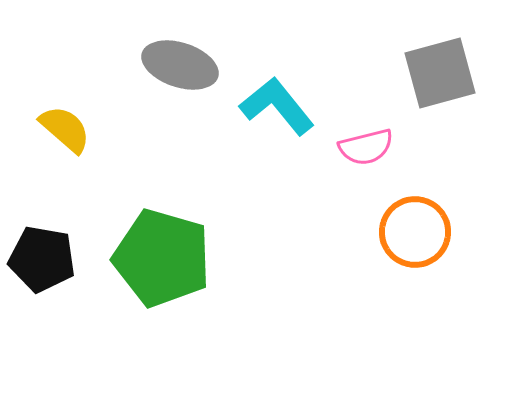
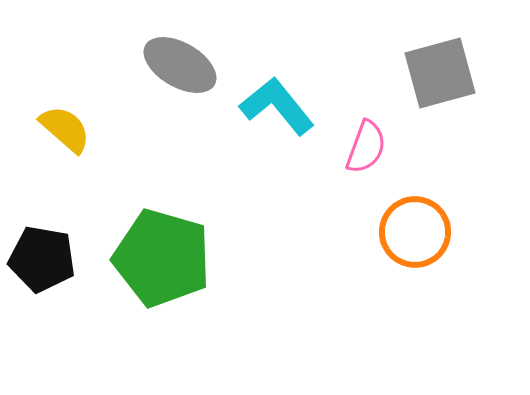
gray ellipse: rotated 12 degrees clockwise
pink semicircle: rotated 56 degrees counterclockwise
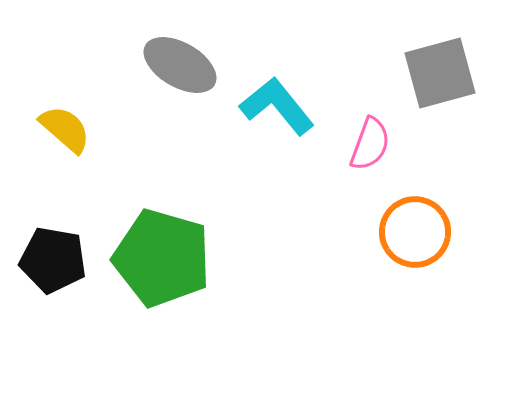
pink semicircle: moved 4 px right, 3 px up
black pentagon: moved 11 px right, 1 px down
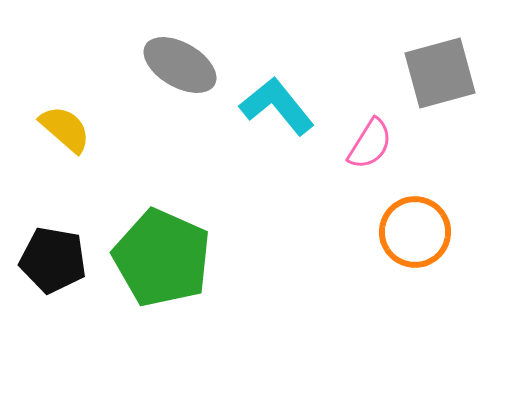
pink semicircle: rotated 12 degrees clockwise
green pentagon: rotated 8 degrees clockwise
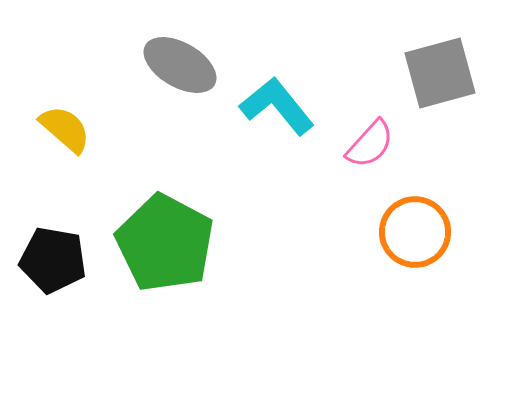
pink semicircle: rotated 10 degrees clockwise
green pentagon: moved 3 px right, 15 px up; rotated 4 degrees clockwise
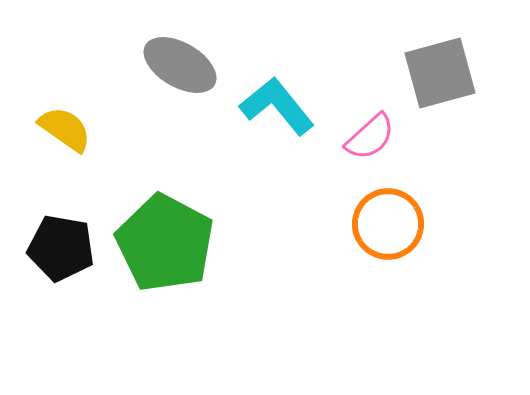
yellow semicircle: rotated 6 degrees counterclockwise
pink semicircle: moved 7 px up; rotated 6 degrees clockwise
orange circle: moved 27 px left, 8 px up
black pentagon: moved 8 px right, 12 px up
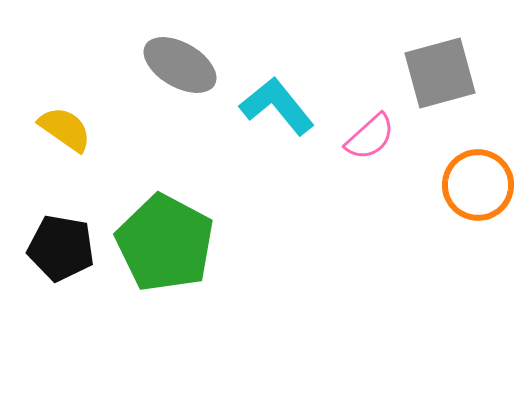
orange circle: moved 90 px right, 39 px up
